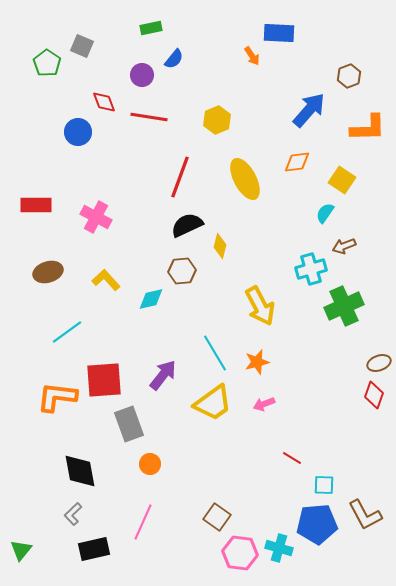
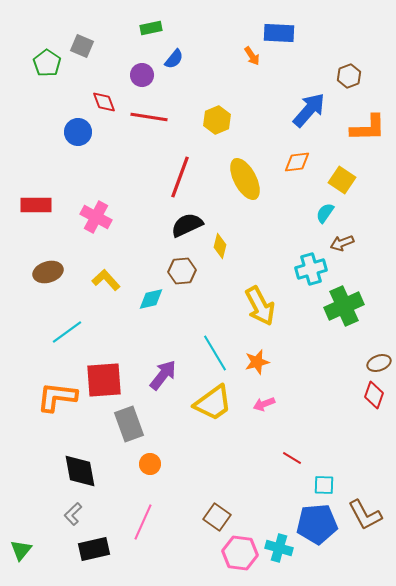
brown arrow at (344, 246): moved 2 px left, 3 px up
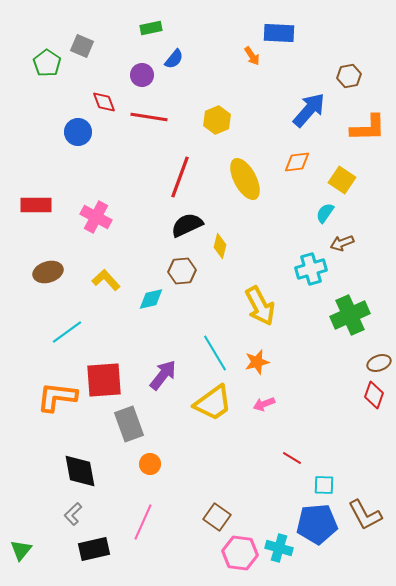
brown hexagon at (349, 76): rotated 10 degrees clockwise
green cross at (344, 306): moved 6 px right, 9 px down
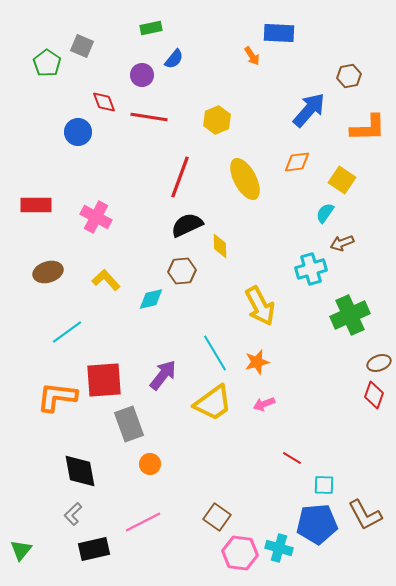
yellow diamond at (220, 246): rotated 15 degrees counterclockwise
pink line at (143, 522): rotated 39 degrees clockwise
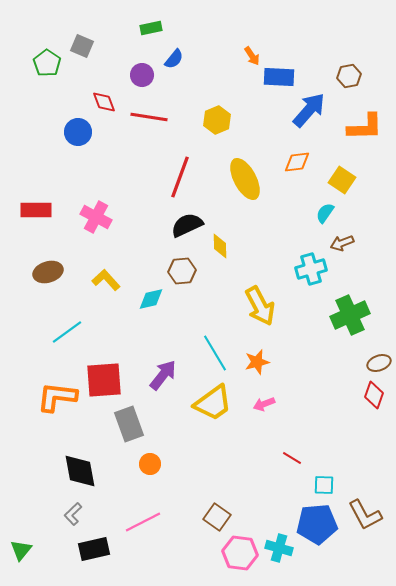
blue rectangle at (279, 33): moved 44 px down
orange L-shape at (368, 128): moved 3 px left, 1 px up
red rectangle at (36, 205): moved 5 px down
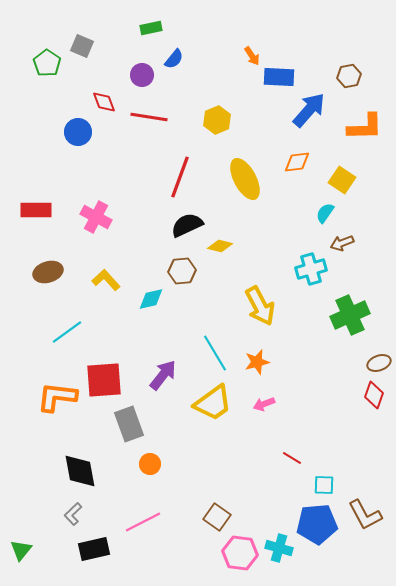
yellow diamond at (220, 246): rotated 75 degrees counterclockwise
